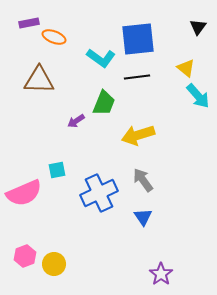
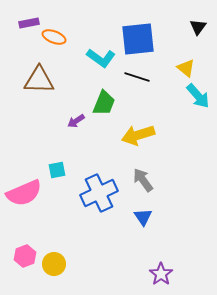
black line: rotated 25 degrees clockwise
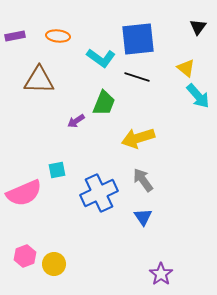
purple rectangle: moved 14 px left, 13 px down
orange ellipse: moved 4 px right, 1 px up; rotated 15 degrees counterclockwise
yellow arrow: moved 3 px down
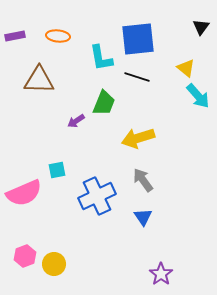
black triangle: moved 3 px right
cyan L-shape: rotated 44 degrees clockwise
blue cross: moved 2 px left, 3 px down
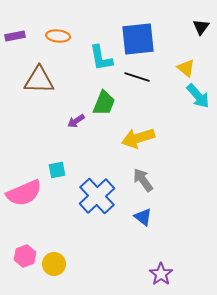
blue cross: rotated 18 degrees counterclockwise
blue triangle: rotated 18 degrees counterclockwise
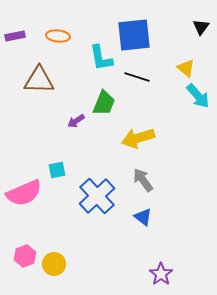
blue square: moved 4 px left, 4 px up
